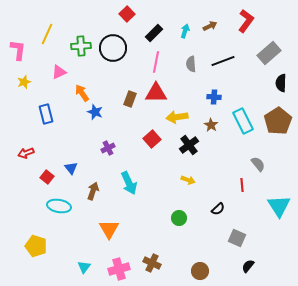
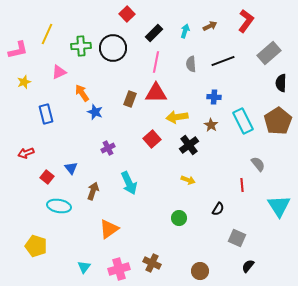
pink L-shape at (18, 50): rotated 70 degrees clockwise
black semicircle at (218, 209): rotated 16 degrees counterclockwise
orange triangle at (109, 229): rotated 25 degrees clockwise
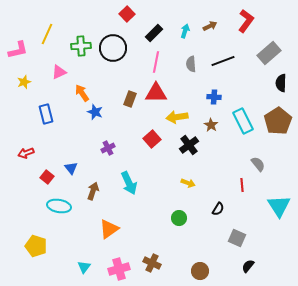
yellow arrow at (188, 180): moved 3 px down
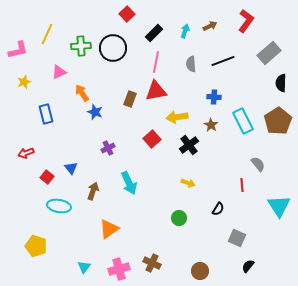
red triangle at (156, 93): moved 2 px up; rotated 10 degrees counterclockwise
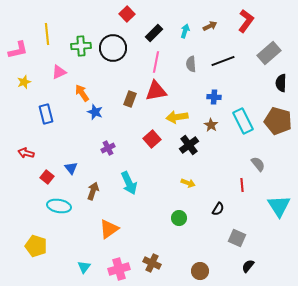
yellow line at (47, 34): rotated 30 degrees counterclockwise
brown pentagon at (278, 121): rotated 24 degrees counterclockwise
red arrow at (26, 153): rotated 35 degrees clockwise
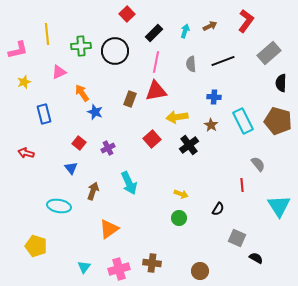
black circle at (113, 48): moved 2 px right, 3 px down
blue rectangle at (46, 114): moved 2 px left
red square at (47, 177): moved 32 px right, 34 px up
yellow arrow at (188, 183): moved 7 px left, 11 px down
brown cross at (152, 263): rotated 18 degrees counterclockwise
black semicircle at (248, 266): moved 8 px right, 8 px up; rotated 80 degrees clockwise
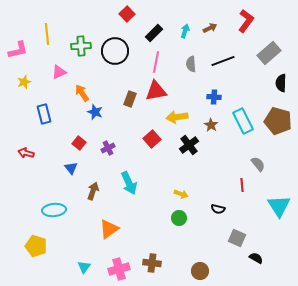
brown arrow at (210, 26): moved 2 px down
cyan ellipse at (59, 206): moved 5 px left, 4 px down; rotated 15 degrees counterclockwise
black semicircle at (218, 209): rotated 72 degrees clockwise
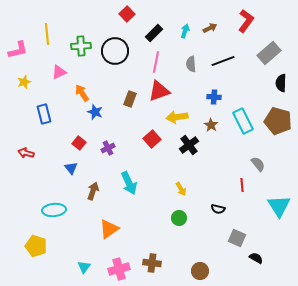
red triangle at (156, 91): moved 3 px right; rotated 10 degrees counterclockwise
yellow arrow at (181, 194): moved 5 px up; rotated 40 degrees clockwise
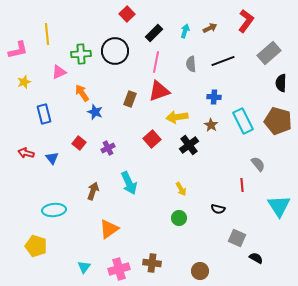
green cross at (81, 46): moved 8 px down
blue triangle at (71, 168): moved 19 px left, 10 px up
